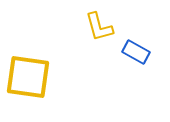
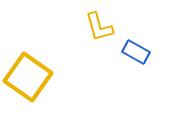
yellow square: rotated 27 degrees clockwise
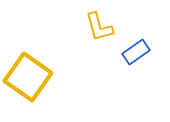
blue rectangle: rotated 64 degrees counterclockwise
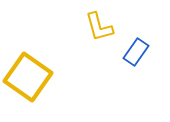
blue rectangle: rotated 20 degrees counterclockwise
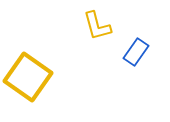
yellow L-shape: moved 2 px left, 1 px up
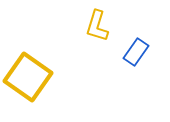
yellow L-shape: rotated 32 degrees clockwise
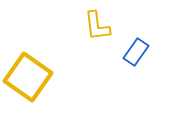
yellow L-shape: rotated 24 degrees counterclockwise
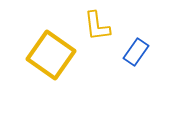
yellow square: moved 23 px right, 22 px up
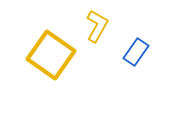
yellow L-shape: rotated 144 degrees counterclockwise
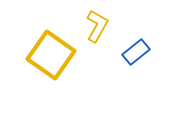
blue rectangle: rotated 16 degrees clockwise
